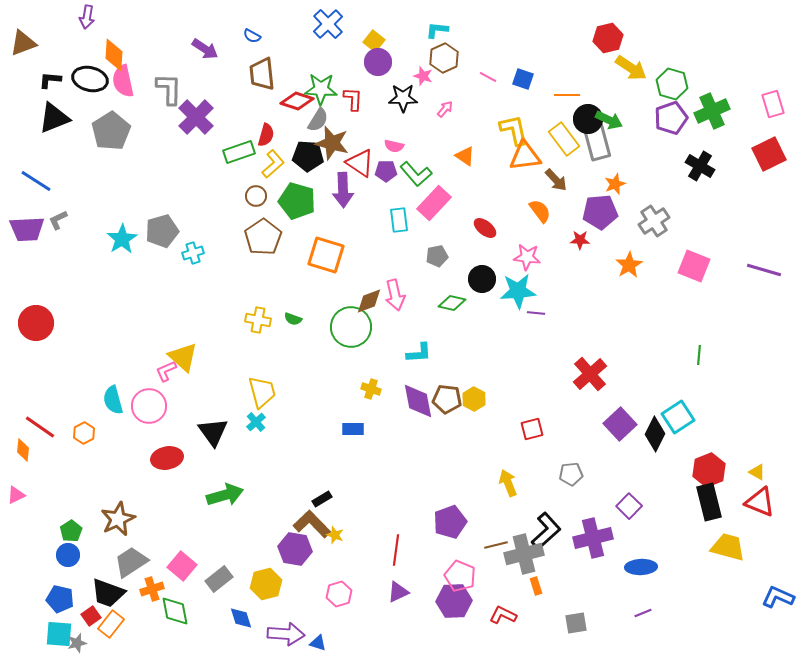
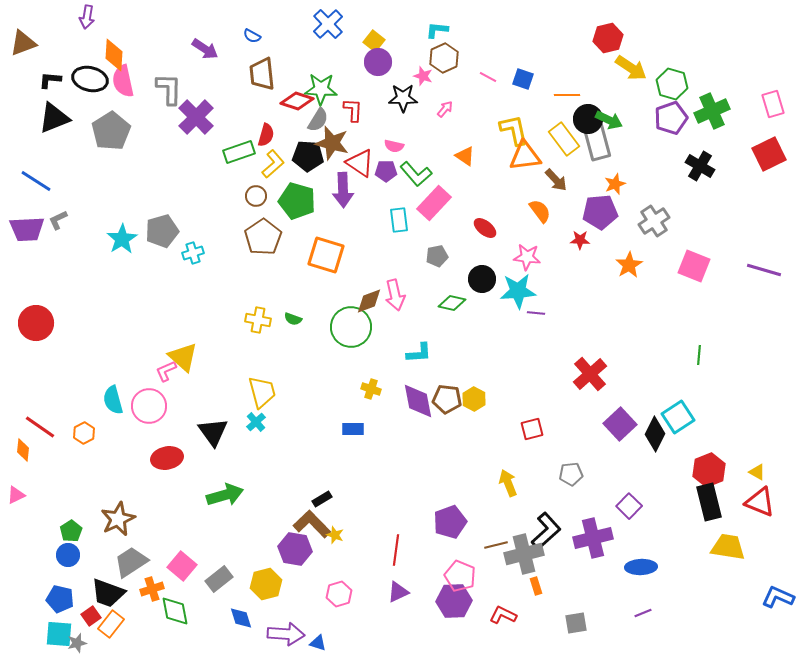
red L-shape at (353, 99): moved 11 px down
yellow trapezoid at (728, 547): rotated 6 degrees counterclockwise
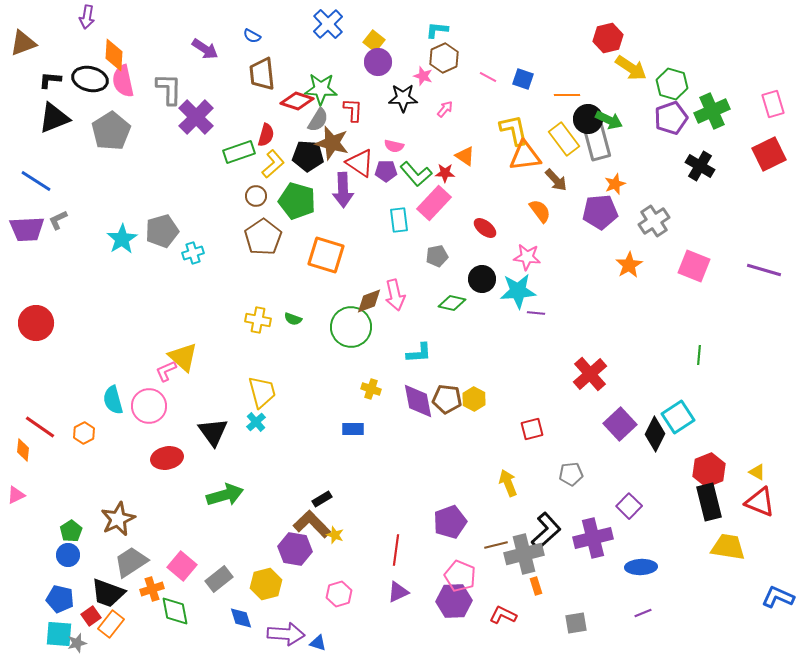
red star at (580, 240): moved 135 px left, 67 px up
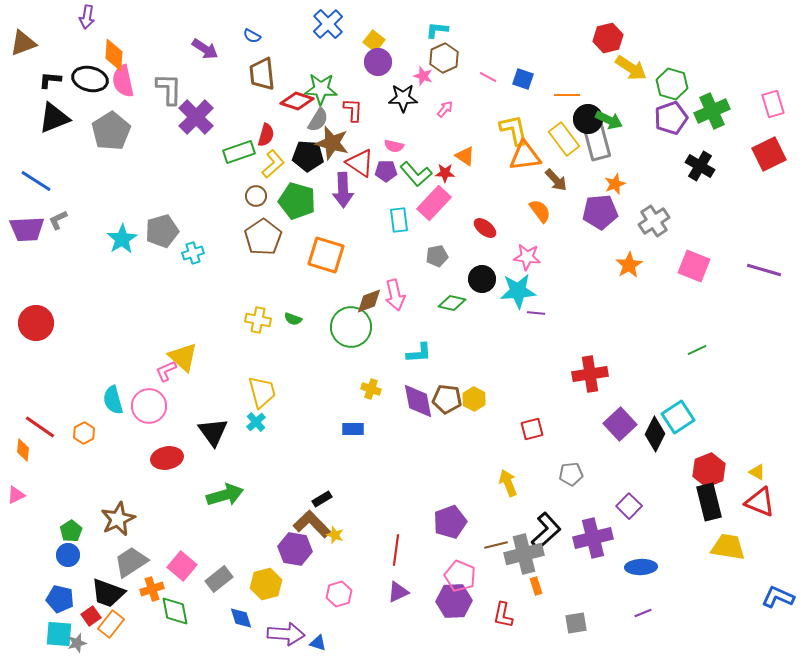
green line at (699, 355): moved 2 px left, 5 px up; rotated 60 degrees clockwise
red cross at (590, 374): rotated 32 degrees clockwise
red L-shape at (503, 615): rotated 104 degrees counterclockwise
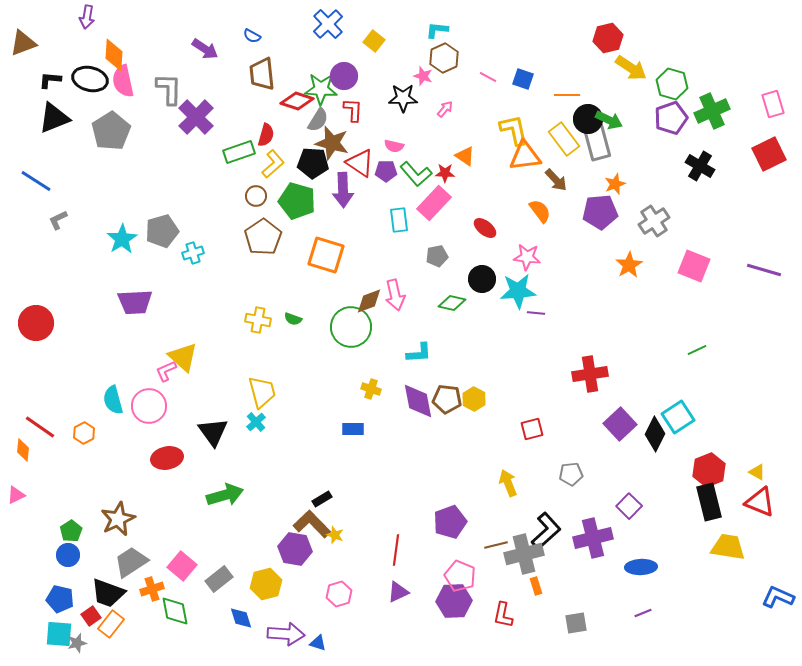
purple circle at (378, 62): moved 34 px left, 14 px down
black pentagon at (308, 156): moved 5 px right, 7 px down
purple trapezoid at (27, 229): moved 108 px right, 73 px down
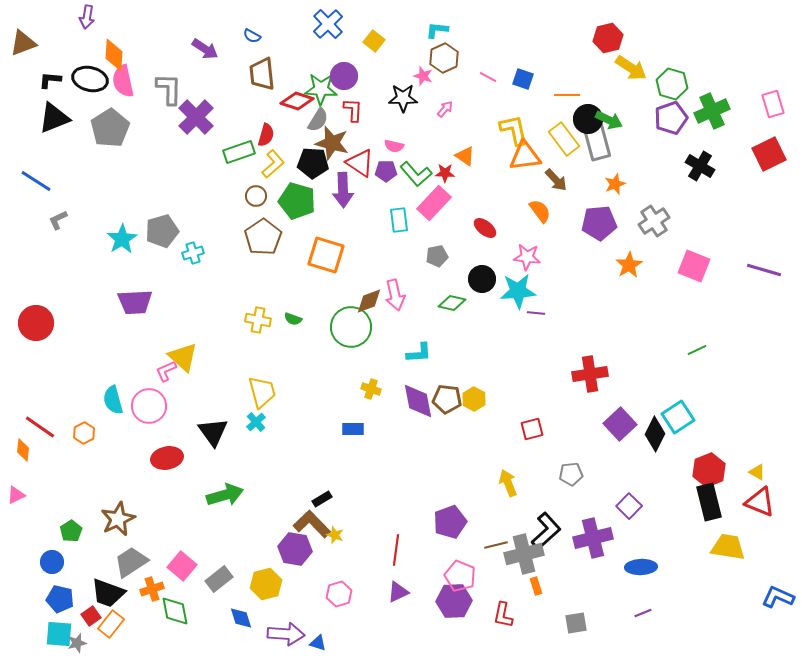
gray pentagon at (111, 131): moved 1 px left, 3 px up
purple pentagon at (600, 212): moved 1 px left, 11 px down
blue circle at (68, 555): moved 16 px left, 7 px down
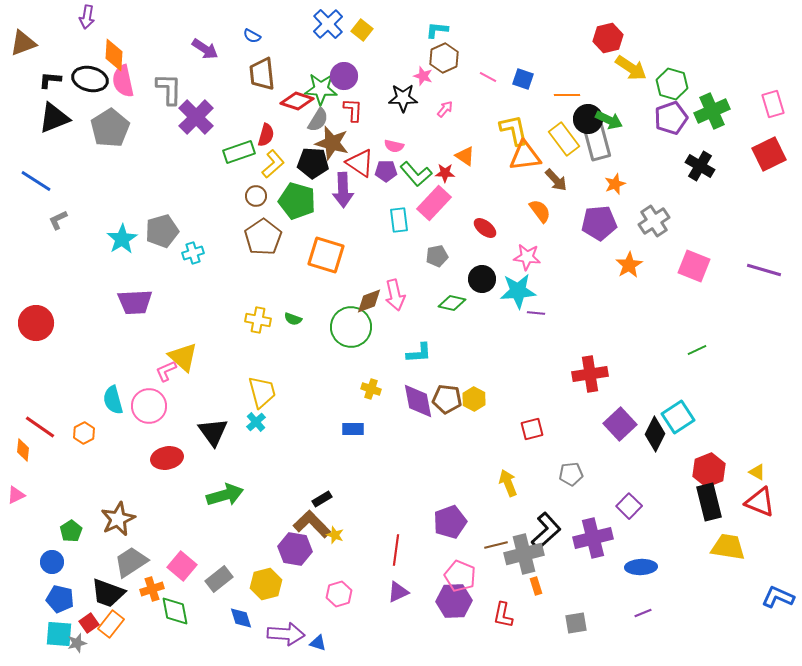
yellow square at (374, 41): moved 12 px left, 11 px up
red square at (91, 616): moved 2 px left, 7 px down
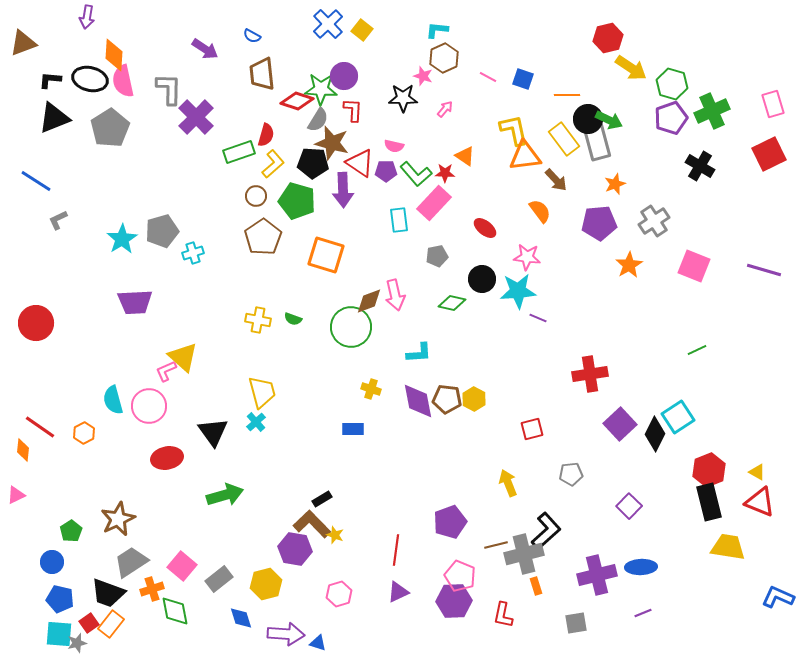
purple line at (536, 313): moved 2 px right, 5 px down; rotated 18 degrees clockwise
purple cross at (593, 538): moved 4 px right, 37 px down
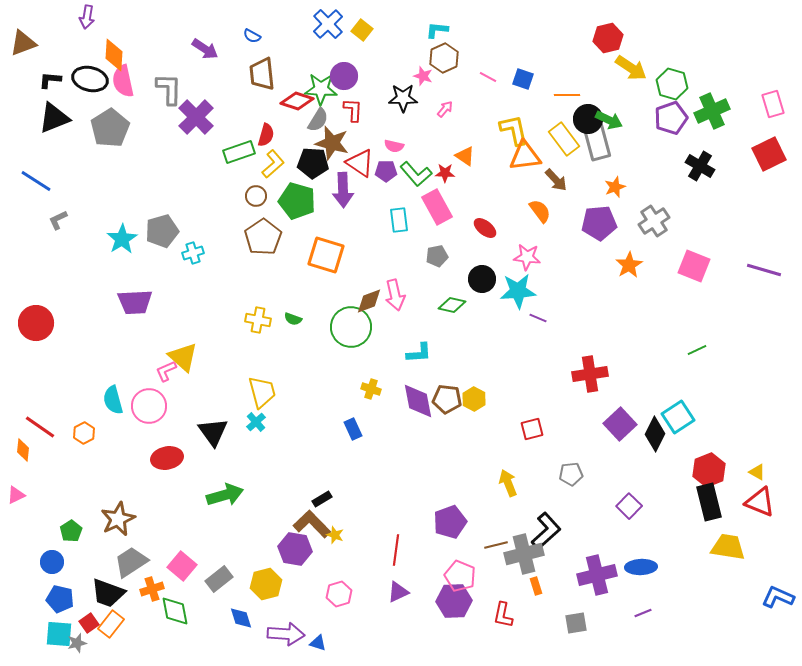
orange star at (615, 184): moved 3 px down
pink rectangle at (434, 203): moved 3 px right, 4 px down; rotated 72 degrees counterclockwise
green diamond at (452, 303): moved 2 px down
blue rectangle at (353, 429): rotated 65 degrees clockwise
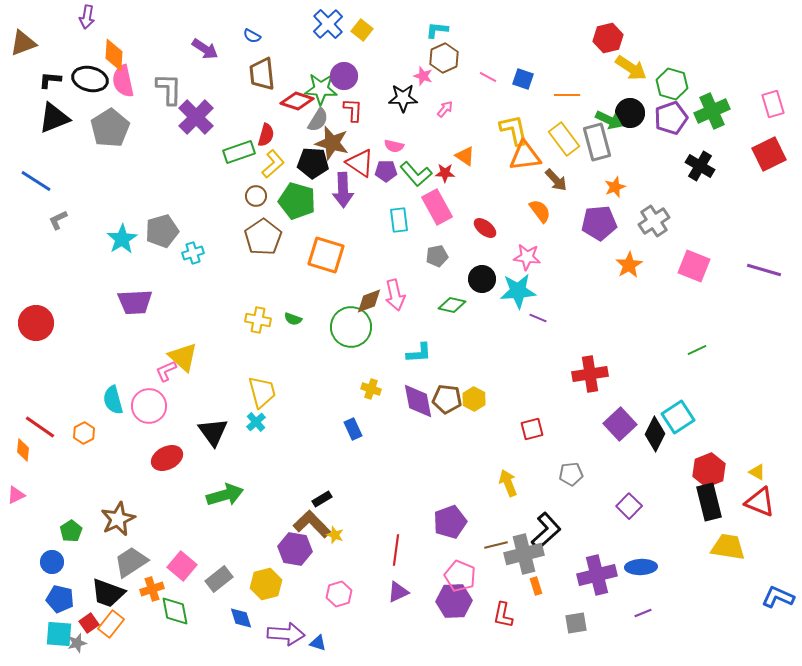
black circle at (588, 119): moved 42 px right, 6 px up
red ellipse at (167, 458): rotated 16 degrees counterclockwise
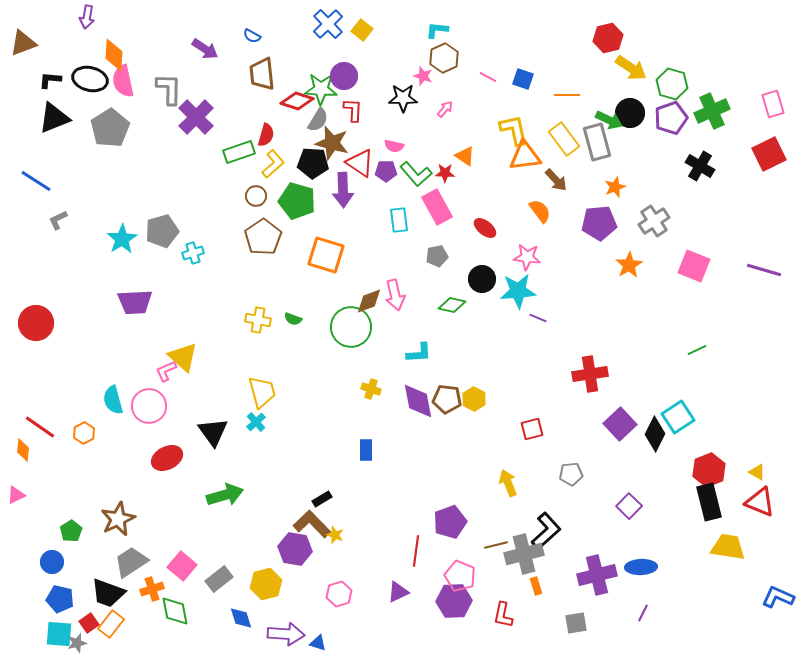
blue rectangle at (353, 429): moved 13 px right, 21 px down; rotated 25 degrees clockwise
red line at (396, 550): moved 20 px right, 1 px down
purple line at (643, 613): rotated 42 degrees counterclockwise
